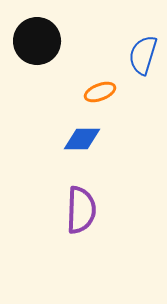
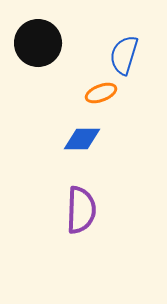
black circle: moved 1 px right, 2 px down
blue semicircle: moved 19 px left
orange ellipse: moved 1 px right, 1 px down
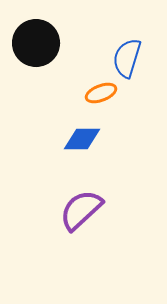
black circle: moved 2 px left
blue semicircle: moved 3 px right, 3 px down
purple semicircle: rotated 135 degrees counterclockwise
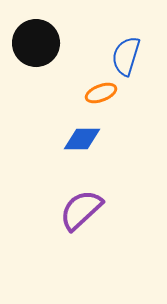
blue semicircle: moved 1 px left, 2 px up
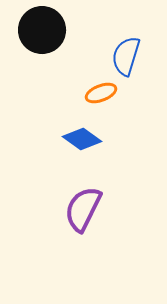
black circle: moved 6 px right, 13 px up
blue diamond: rotated 36 degrees clockwise
purple semicircle: moved 2 px right, 1 px up; rotated 21 degrees counterclockwise
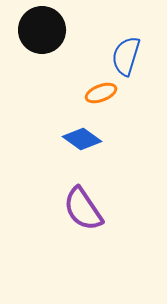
purple semicircle: rotated 60 degrees counterclockwise
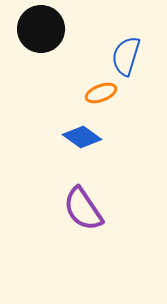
black circle: moved 1 px left, 1 px up
blue diamond: moved 2 px up
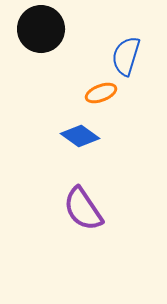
blue diamond: moved 2 px left, 1 px up
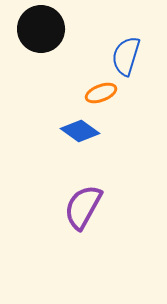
blue diamond: moved 5 px up
purple semicircle: moved 2 px up; rotated 63 degrees clockwise
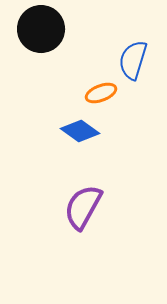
blue semicircle: moved 7 px right, 4 px down
